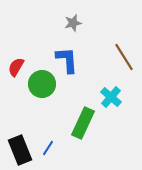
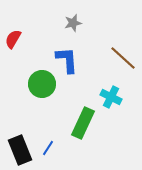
brown line: moved 1 px left, 1 px down; rotated 16 degrees counterclockwise
red semicircle: moved 3 px left, 28 px up
cyan cross: rotated 15 degrees counterclockwise
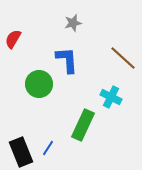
green circle: moved 3 px left
green rectangle: moved 2 px down
black rectangle: moved 1 px right, 2 px down
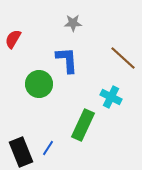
gray star: rotated 12 degrees clockwise
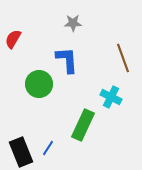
brown line: rotated 28 degrees clockwise
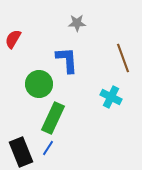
gray star: moved 4 px right
green rectangle: moved 30 px left, 7 px up
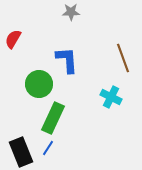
gray star: moved 6 px left, 11 px up
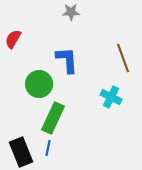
blue line: rotated 21 degrees counterclockwise
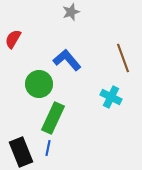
gray star: rotated 18 degrees counterclockwise
blue L-shape: rotated 36 degrees counterclockwise
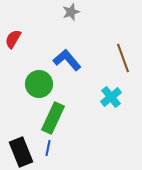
cyan cross: rotated 25 degrees clockwise
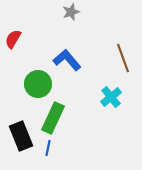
green circle: moved 1 px left
black rectangle: moved 16 px up
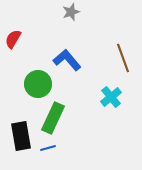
black rectangle: rotated 12 degrees clockwise
blue line: rotated 63 degrees clockwise
